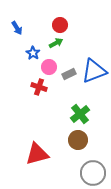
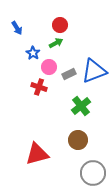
green cross: moved 1 px right, 8 px up
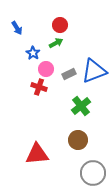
pink circle: moved 3 px left, 2 px down
red triangle: rotated 10 degrees clockwise
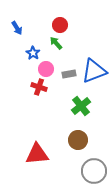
green arrow: rotated 104 degrees counterclockwise
gray rectangle: rotated 16 degrees clockwise
gray circle: moved 1 px right, 2 px up
